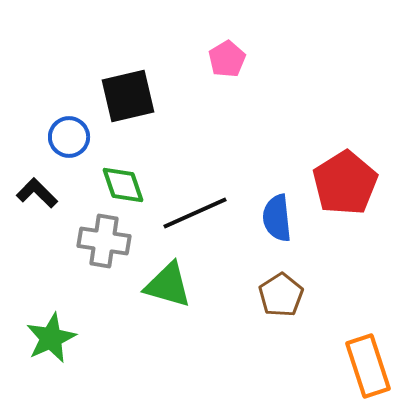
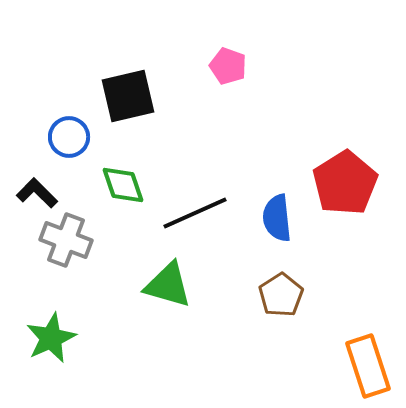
pink pentagon: moved 1 px right, 7 px down; rotated 21 degrees counterclockwise
gray cross: moved 38 px left, 1 px up; rotated 12 degrees clockwise
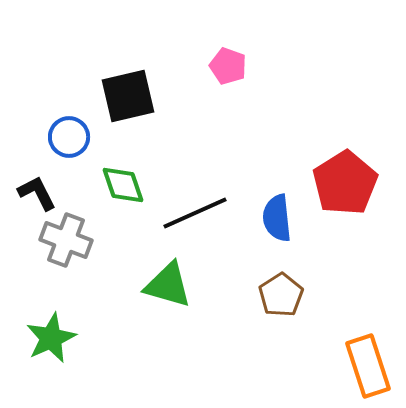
black L-shape: rotated 18 degrees clockwise
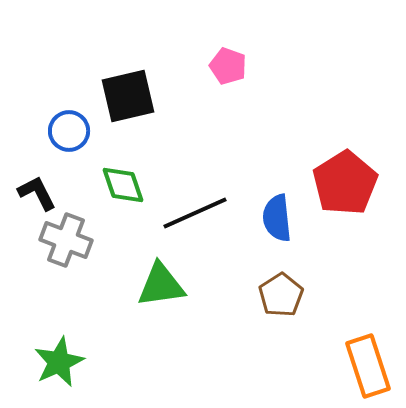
blue circle: moved 6 px up
green triangle: moved 7 px left; rotated 24 degrees counterclockwise
green star: moved 8 px right, 24 px down
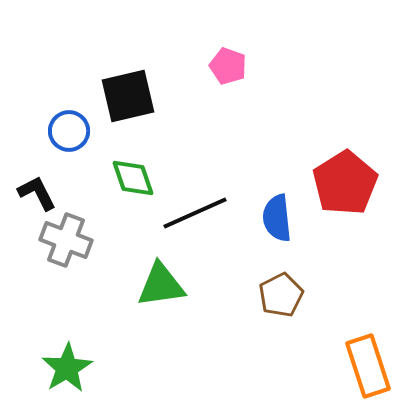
green diamond: moved 10 px right, 7 px up
brown pentagon: rotated 6 degrees clockwise
green star: moved 8 px right, 6 px down; rotated 6 degrees counterclockwise
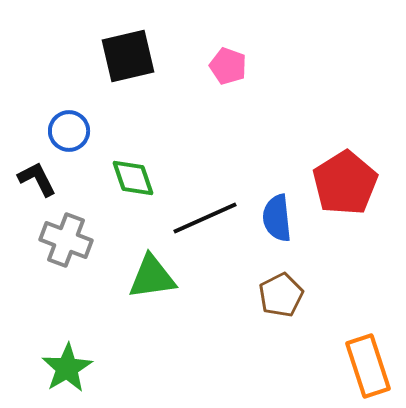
black square: moved 40 px up
black L-shape: moved 14 px up
black line: moved 10 px right, 5 px down
green triangle: moved 9 px left, 8 px up
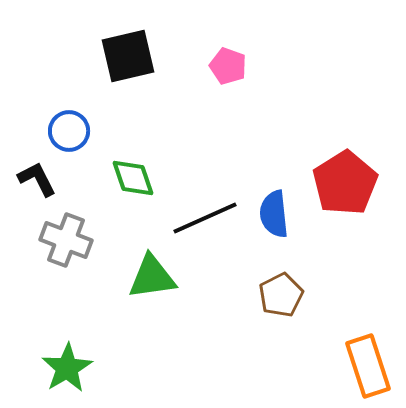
blue semicircle: moved 3 px left, 4 px up
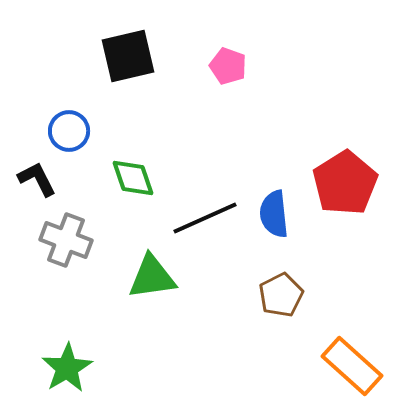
orange rectangle: moved 16 px left; rotated 30 degrees counterclockwise
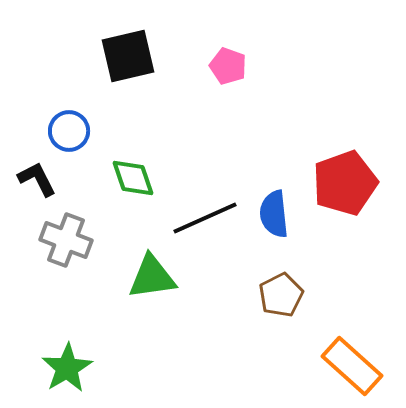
red pentagon: rotated 12 degrees clockwise
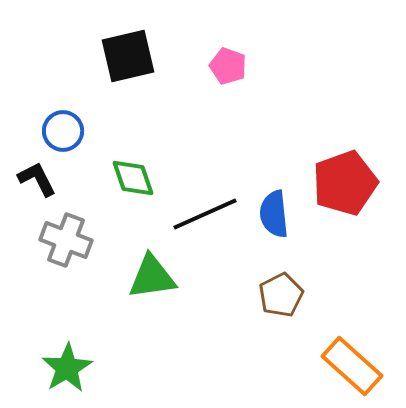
blue circle: moved 6 px left
black line: moved 4 px up
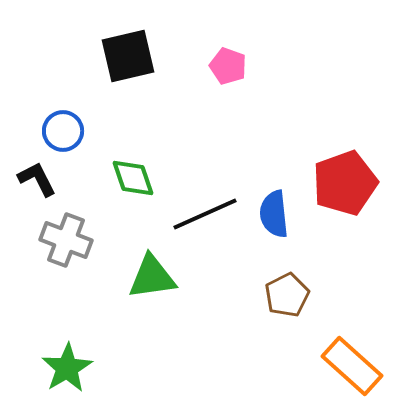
brown pentagon: moved 6 px right
